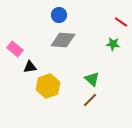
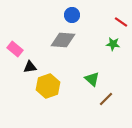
blue circle: moved 13 px right
brown line: moved 16 px right, 1 px up
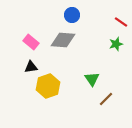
green star: moved 3 px right; rotated 24 degrees counterclockwise
pink rectangle: moved 16 px right, 7 px up
black triangle: moved 1 px right
green triangle: rotated 14 degrees clockwise
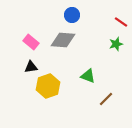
green triangle: moved 4 px left, 3 px up; rotated 35 degrees counterclockwise
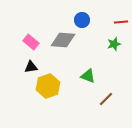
blue circle: moved 10 px right, 5 px down
red line: rotated 40 degrees counterclockwise
green star: moved 2 px left
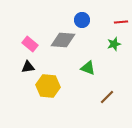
pink rectangle: moved 1 px left, 2 px down
black triangle: moved 3 px left
green triangle: moved 8 px up
yellow hexagon: rotated 25 degrees clockwise
brown line: moved 1 px right, 2 px up
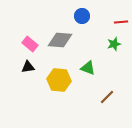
blue circle: moved 4 px up
gray diamond: moved 3 px left
yellow hexagon: moved 11 px right, 6 px up
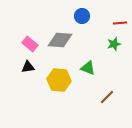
red line: moved 1 px left, 1 px down
